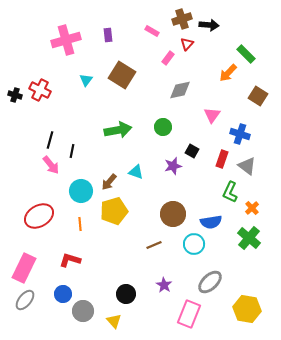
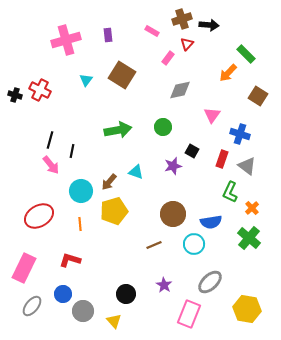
gray ellipse at (25, 300): moved 7 px right, 6 px down
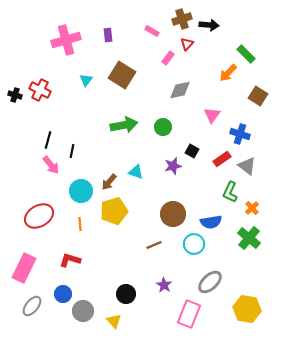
green arrow at (118, 130): moved 6 px right, 5 px up
black line at (50, 140): moved 2 px left
red rectangle at (222, 159): rotated 36 degrees clockwise
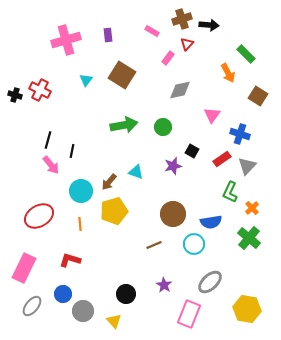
orange arrow at (228, 73): rotated 72 degrees counterclockwise
gray triangle at (247, 166): rotated 36 degrees clockwise
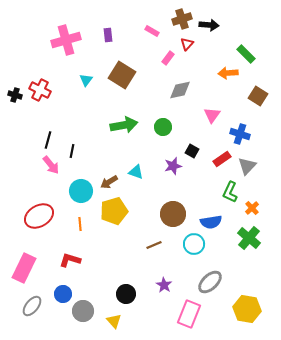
orange arrow at (228, 73): rotated 114 degrees clockwise
brown arrow at (109, 182): rotated 18 degrees clockwise
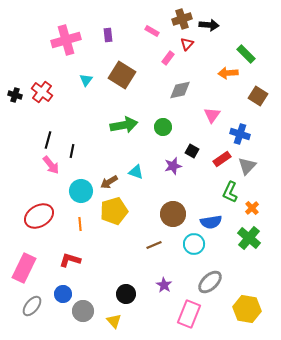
red cross at (40, 90): moved 2 px right, 2 px down; rotated 10 degrees clockwise
